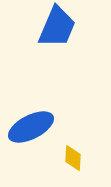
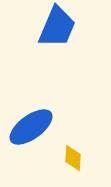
blue ellipse: rotated 9 degrees counterclockwise
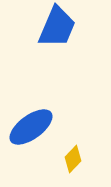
yellow diamond: moved 1 px down; rotated 40 degrees clockwise
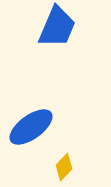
yellow diamond: moved 9 px left, 8 px down
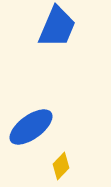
yellow diamond: moved 3 px left, 1 px up
